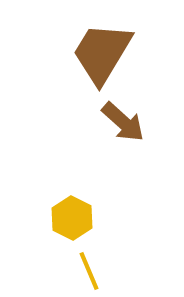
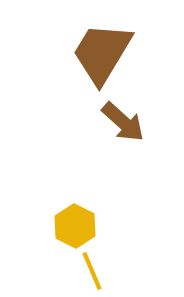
yellow hexagon: moved 3 px right, 8 px down
yellow line: moved 3 px right
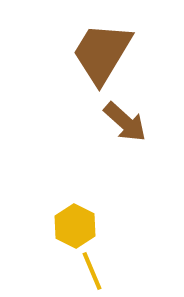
brown arrow: moved 2 px right
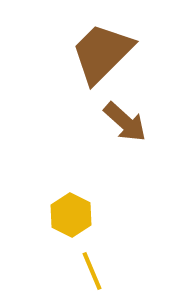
brown trapezoid: rotated 14 degrees clockwise
yellow hexagon: moved 4 px left, 11 px up
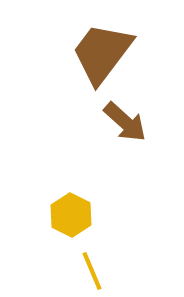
brown trapezoid: rotated 8 degrees counterclockwise
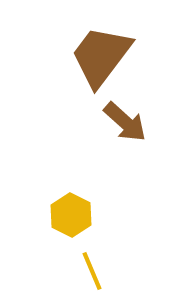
brown trapezoid: moved 1 px left, 3 px down
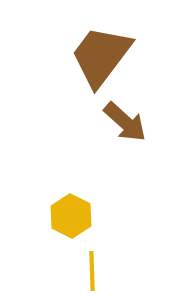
yellow hexagon: moved 1 px down
yellow line: rotated 21 degrees clockwise
